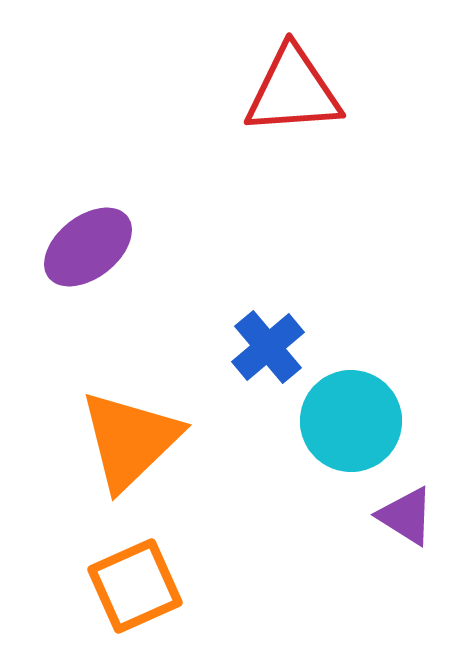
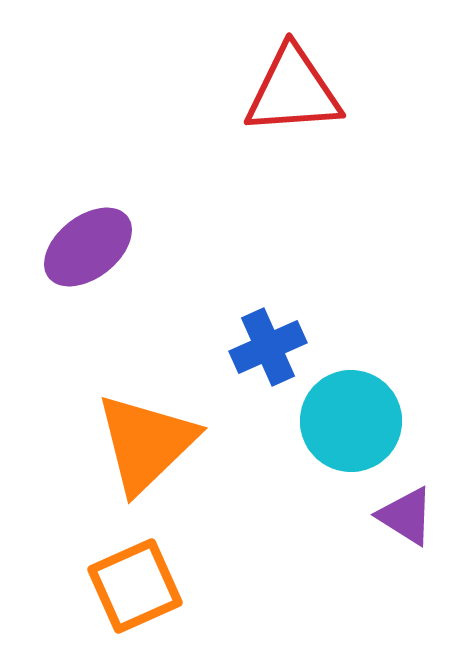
blue cross: rotated 16 degrees clockwise
orange triangle: moved 16 px right, 3 px down
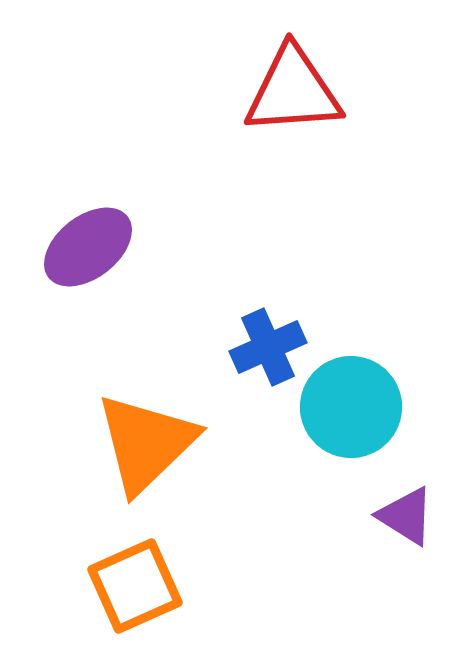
cyan circle: moved 14 px up
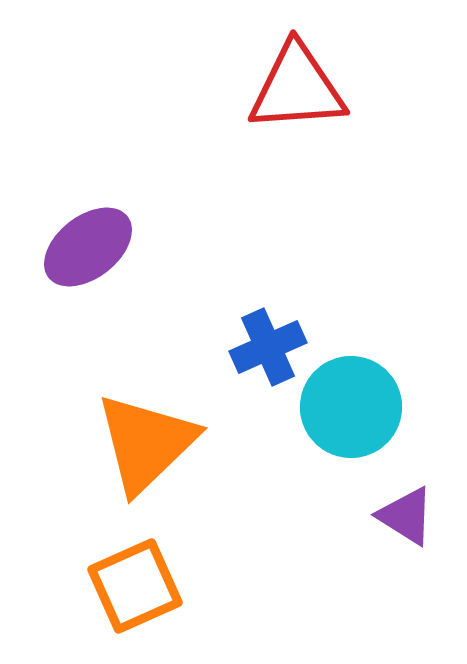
red triangle: moved 4 px right, 3 px up
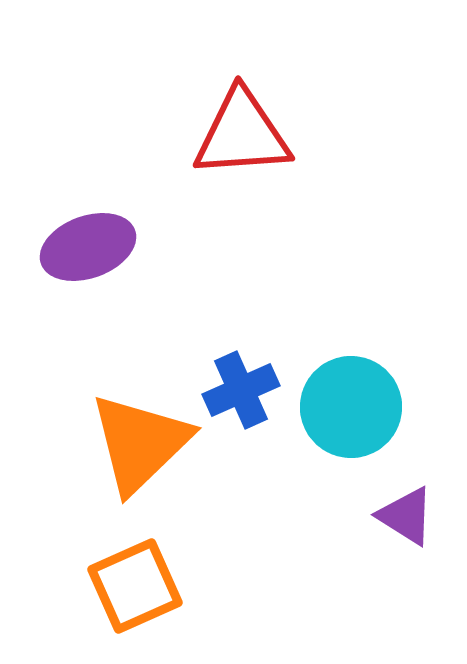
red triangle: moved 55 px left, 46 px down
purple ellipse: rotated 18 degrees clockwise
blue cross: moved 27 px left, 43 px down
orange triangle: moved 6 px left
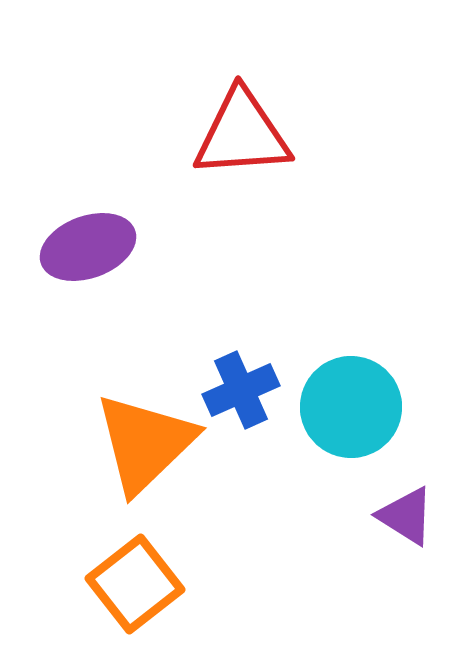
orange triangle: moved 5 px right
orange square: moved 2 px up; rotated 14 degrees counterclockwise
